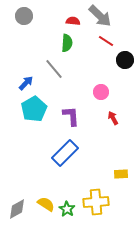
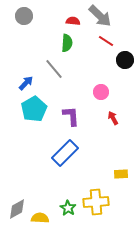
yellow semicircle: moved 6 px left, 14 px down; rotated 30 degrees counterclockwise
green star: moved 1 px right, 1 px up
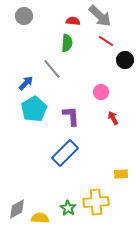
gray line: moved 2 px left
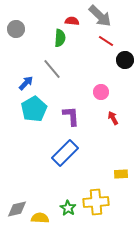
gray circle: moved 8 px left, 13 px down
red semicircle: moved 1 px left
green semicircle: moved 7 px left, 5 px up
gray diamond: rotated 15 degrees clockwise
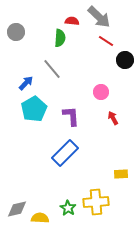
gray arrow: moved 1 px left, 1 px down
gray circle: moved 3 px down
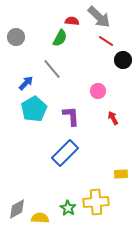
gray circle: moved 5 px down
green semicircle: rotated 24 degrees clockwise
black circle: moved 2 px left
pink circle: moved 3 px left, 1 px up
gray diamond: rotated 15 degrees counterclockwise
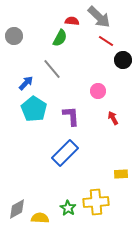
gray circle: moved 2 px left, 1 px up
cyan pentagon: rotated 10 degrees counterclockwise
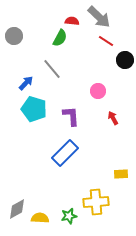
black circle: moved 2 px right
cyan pentagon: rotated 15 degrees counterclockwise
green star: moved 1 px right, 8 px down; rotated 28 degrees clockwise
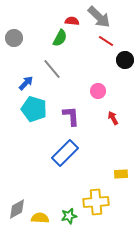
gray circle: moved 2 px down
